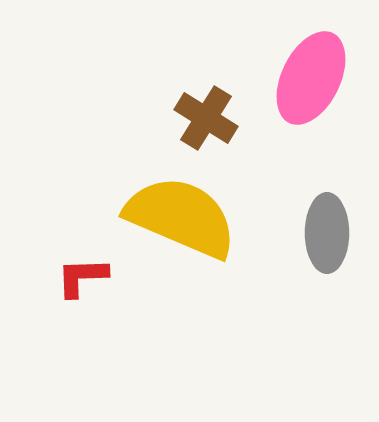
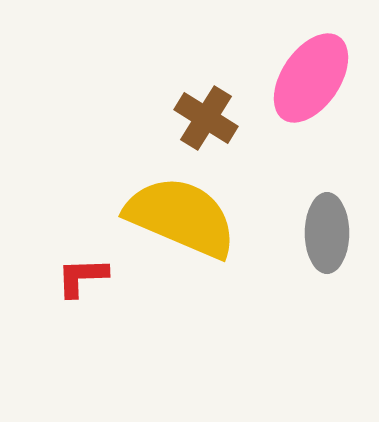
pink ellipse: rotated 8 degrees clockwise
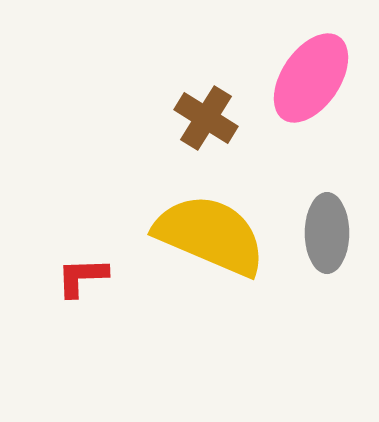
yellow semicircle: moved 29 px right, 18 px down
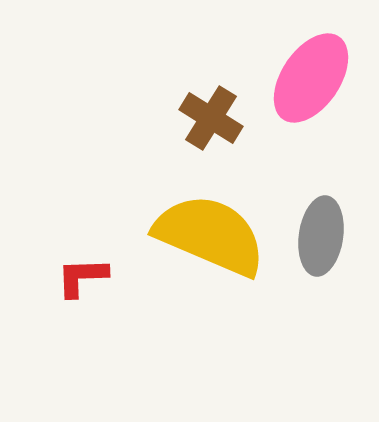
brown cross: moved 5 px right
gray ellipse: moved 6 px left, 3 px down; rotated 8 degrees clockwise
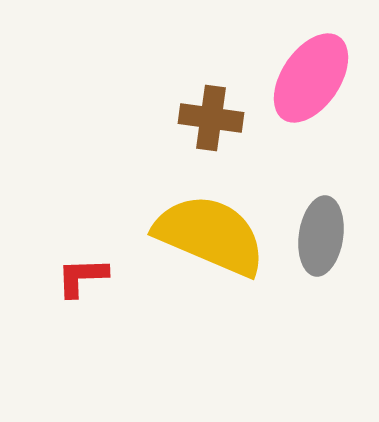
brown cross: rotated 24 degrees counterclockwise
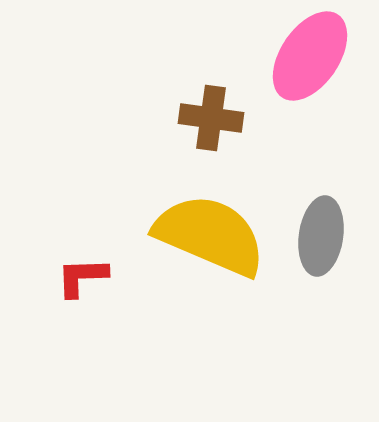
pink ellipse: moved 1 px left, 22 px up
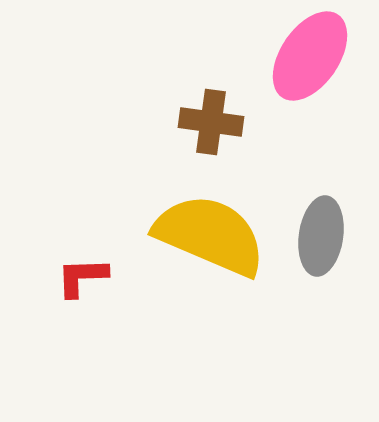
brown cross: moved 4 px down
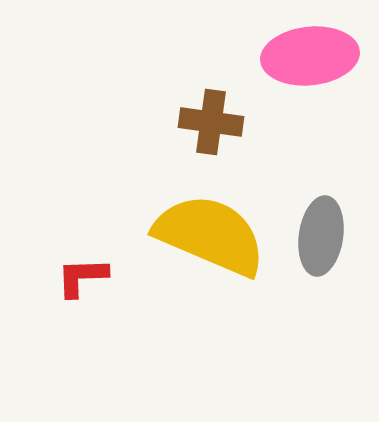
pink ellipse: rotated 50 degrees clockwise
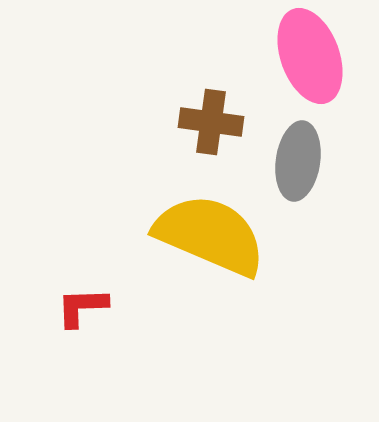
pink ellipse: rotated 76 degrees clockwise
gray ellipse: moved 23 px left, 75 px up
red L-shape: moved 30 px down
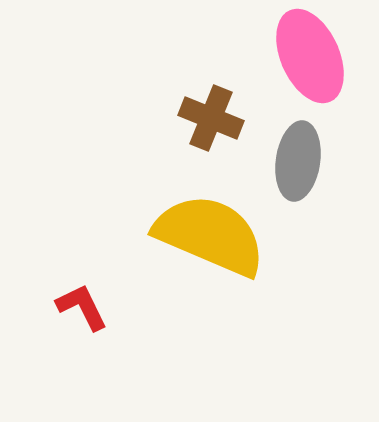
pink ellipse: rotated 4 degrees counterclockwise
brown cross: moved 4 px up; rotated 14 degrees clockwise
red L-shape: rotated 66 degrees clockwise
